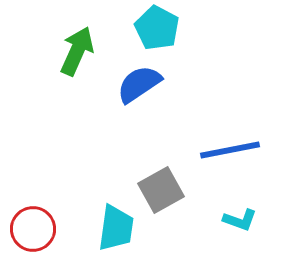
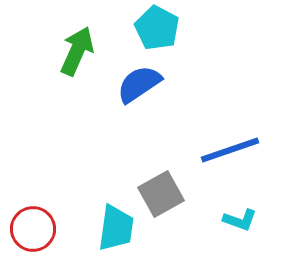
blue line: rotated 8 degrees counterclockwise
gray square: moved 4 px down
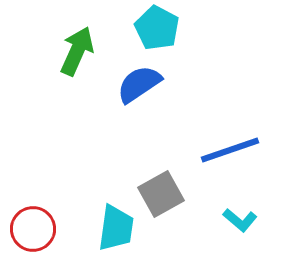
cyan L-shape: rotated 20 degrees clockwise
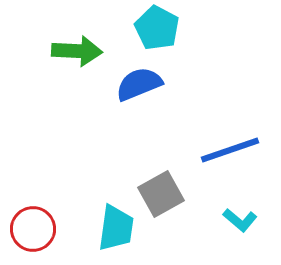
green arrow: rotated 69 degrees clockwise
blue semicircle: rotated 12 degrees clockwise
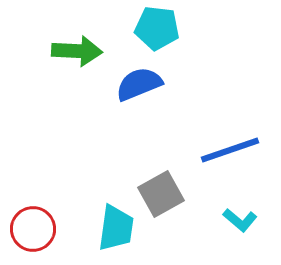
cyan pentagon: rotated 21 degrees counterclockwise
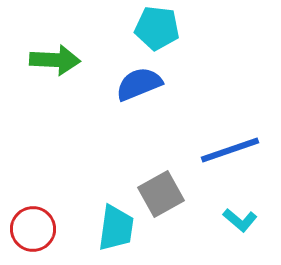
green arrow: moved 22 px left, 9 px down
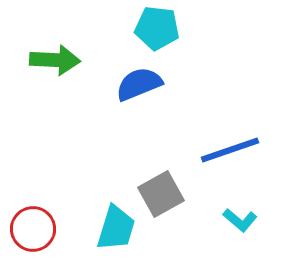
cyan trapezoid: rotated 9 degrees clockwise
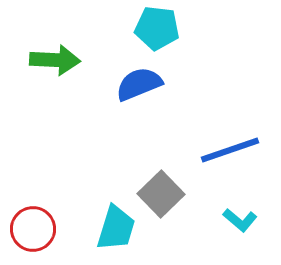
gray square: rotated 15 degrees counterclockwise
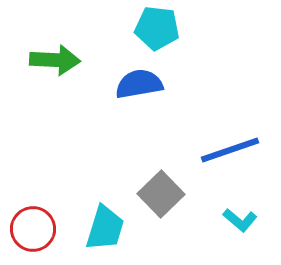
blue semicircle: rotated 12 degrees clockwise
cyan trapezoid: moved 11 px left
